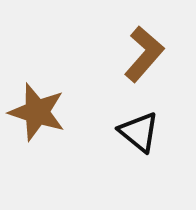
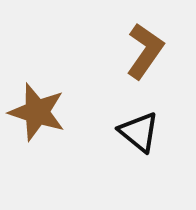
brown L-shape: moved 1 px right, 3 px up; rotated 6 degrees counterclockwise
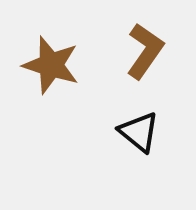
brown star: moved 14 px right, 47 px up
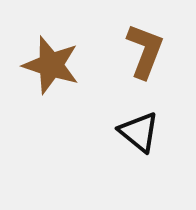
brown L-shape: rotated 14 degrees counterclockwise
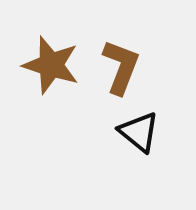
brown L-shape: moved 24 px left, 16 px down
